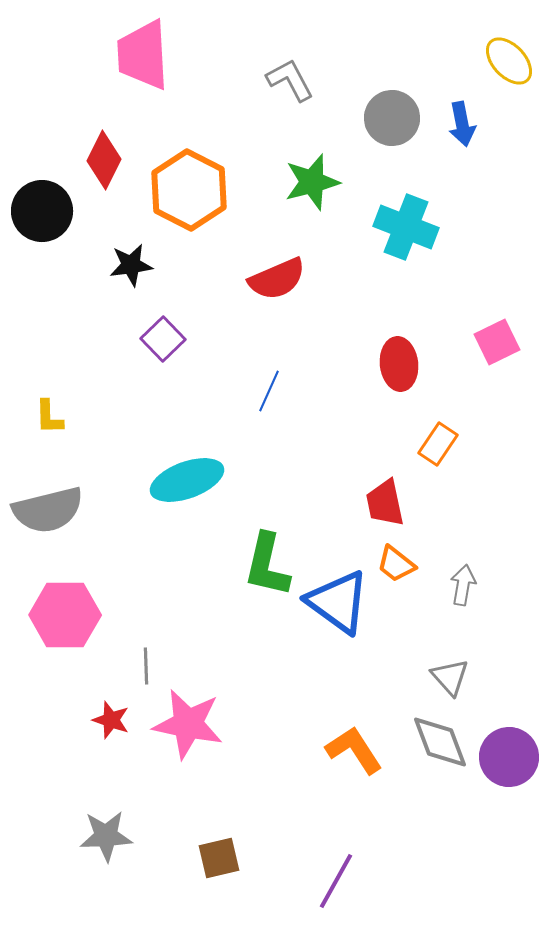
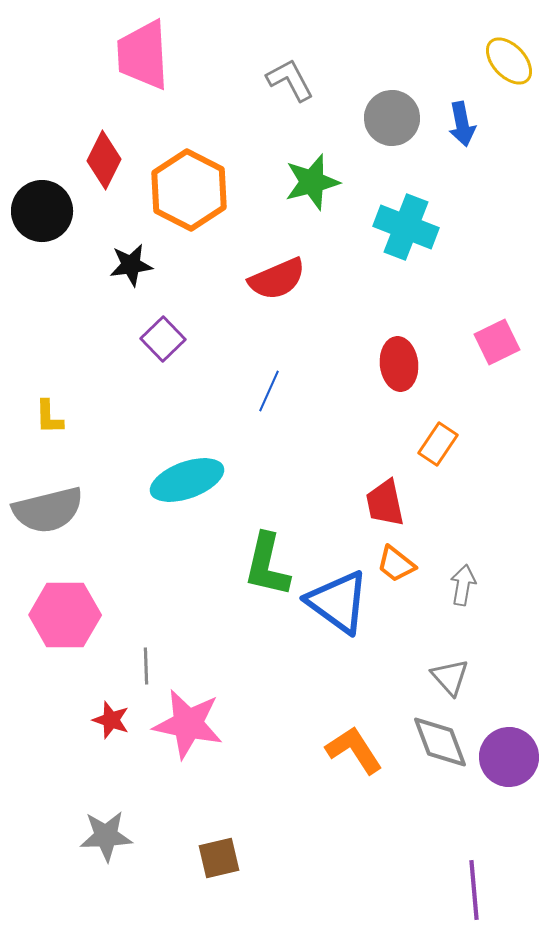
purple line: moved 138 px right, 9 px down; rotated 34 degrees counterclockwise
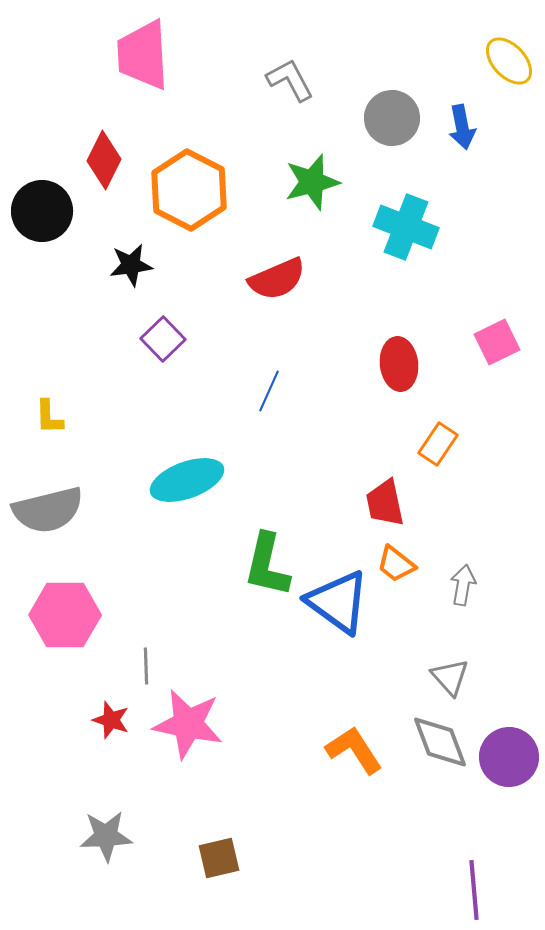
blue arrow: moved 3 px down
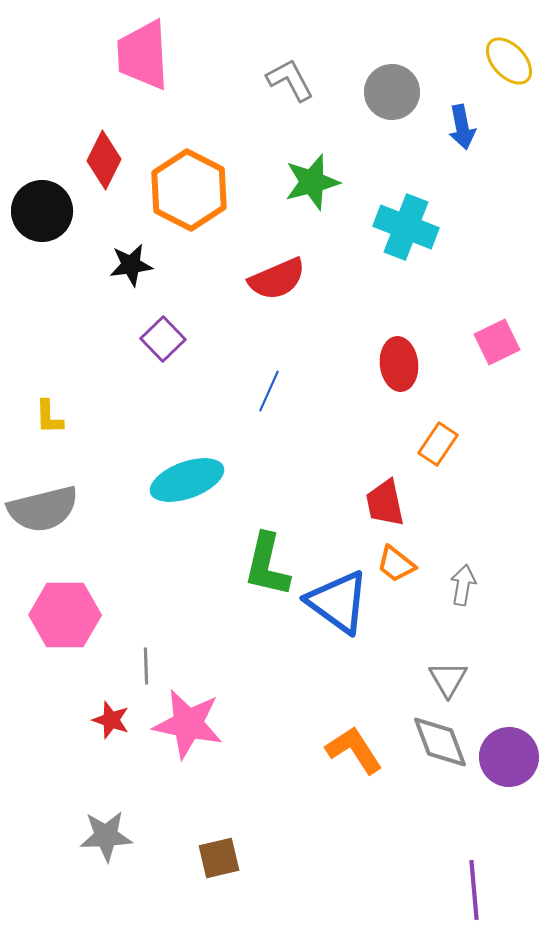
gray circle: moved 26 px up
gray semicircle: moved 5 px left, 1 px up
gray triangle: moved 2 px left, 2 px down; rotated 12 degrees clockwise
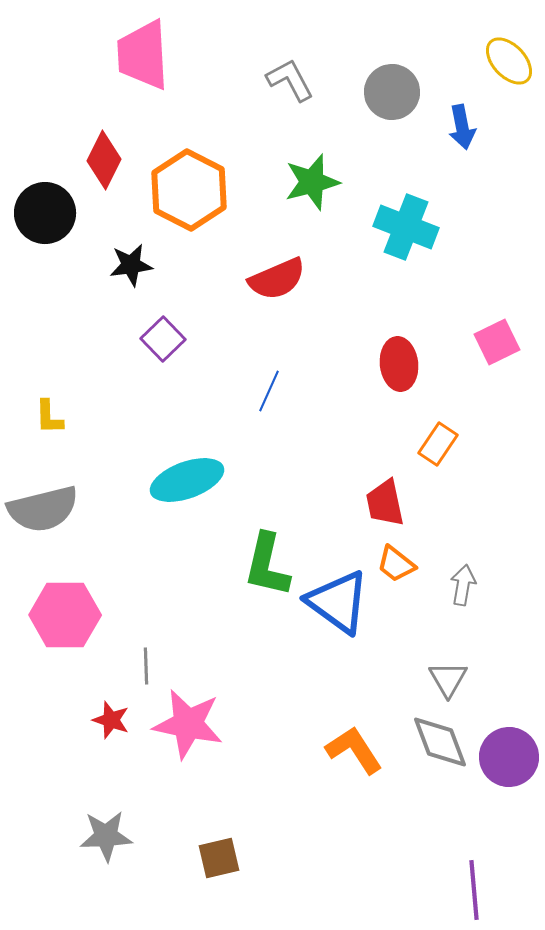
black circle: moved 3 px right, 2 px down
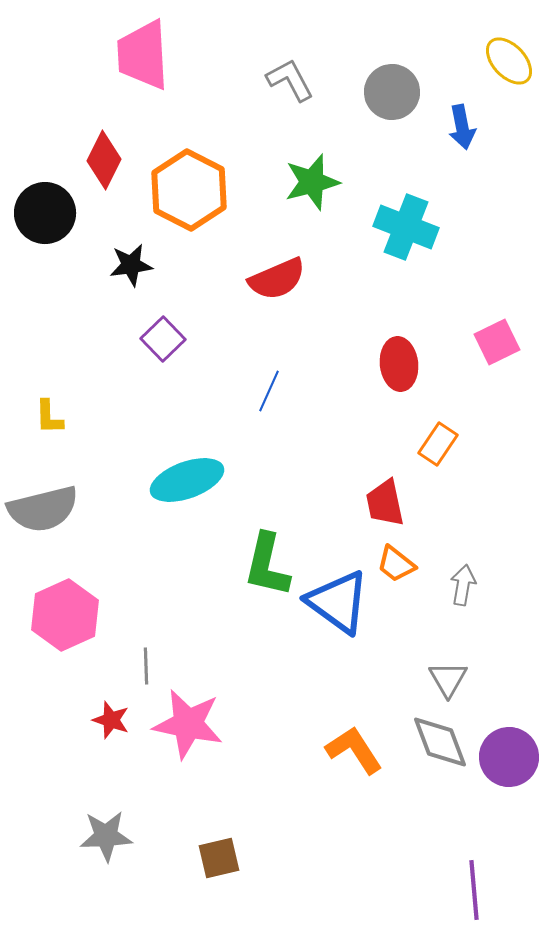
pink hexagon: rotated 24 degrees counterclockwise
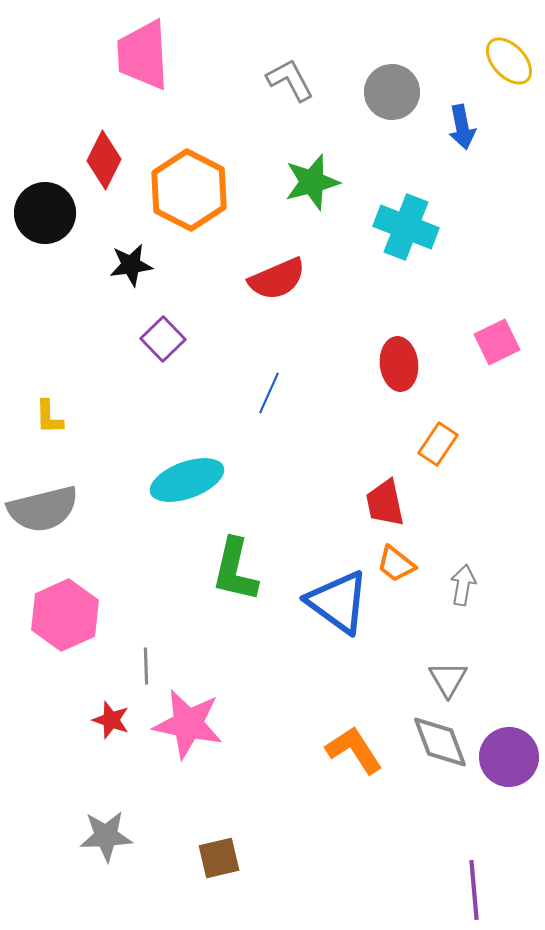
blue line: moved 2 px down
green L-shape: moved 32 px left, 5 px down
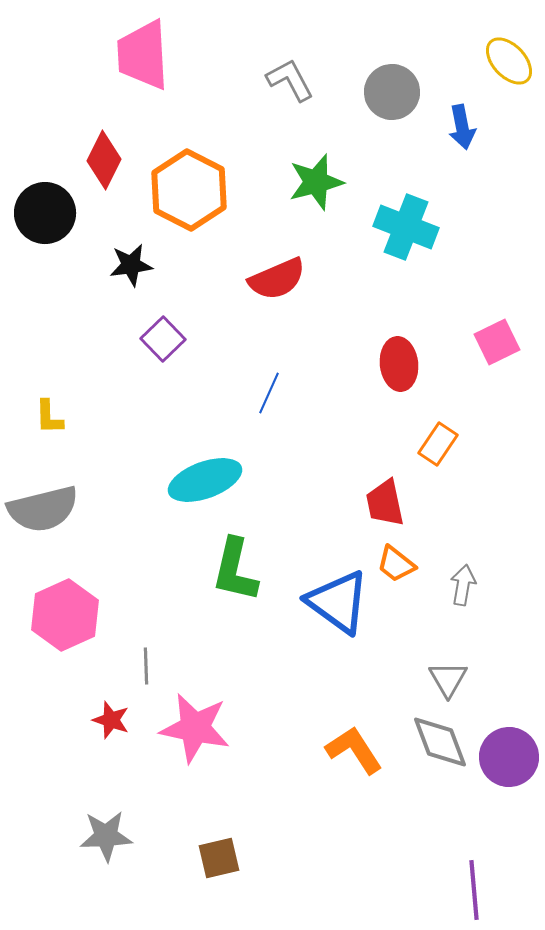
green star: moved 4 px right
cyan ellipse: moved 18 px right
pink star: moved 7 px right, 4 px down
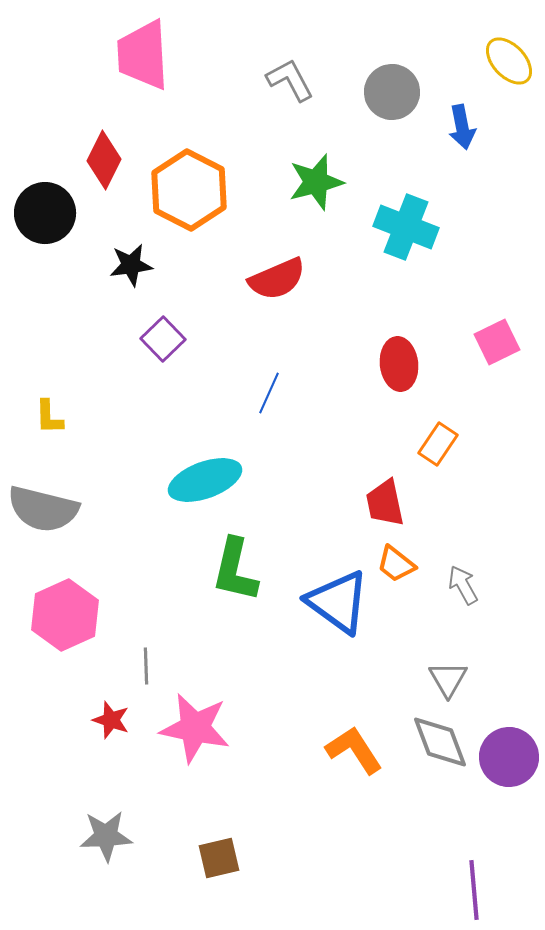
gray semicircle: rotated 28 degrees clockwise
gray arrow: rotated 39 degrees counterclockwise
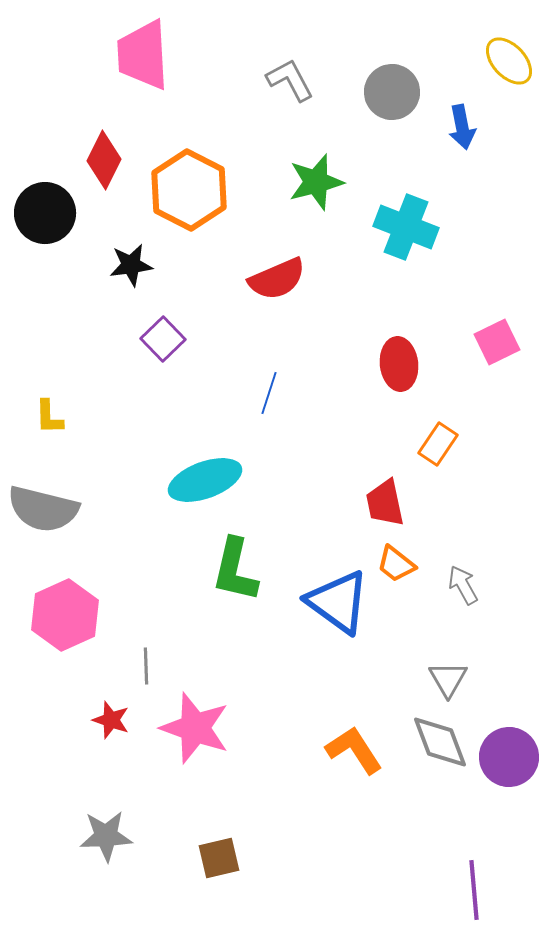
blue line: rotated 6 degrees counterclockwise
pink star: rotated 8 degrees clockwise
